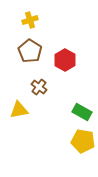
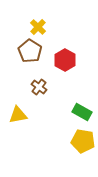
yellow cross: moved 8 px right, 7 px down; rotated 28 degrees counterclockwise
yellow triangle: moved 1 px left, 5 px down
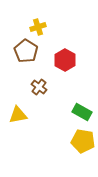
yellow cross: rotated 28 degrees clockwise
brown pentagon: moved 4 px left
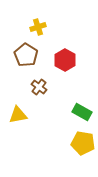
brown pentagon: moved 4 px down
yellow pentagon: moved 2 px down
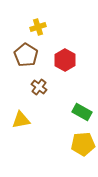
yellow triangle: moved 3 px right, 5 px down
yellow pentagon: moved 1 px down; rotated 15 degrees counterclockwise
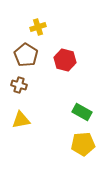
red hexagon: rotated 15 degrees counterclockwise
brown cross: moved 20 px left, 2 px up; rotated 21 degrees counterclockwise
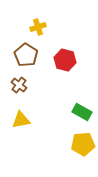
brown cross: rotated 21 degrees clockwise
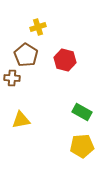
brown cross: moved 7 px left, 7 px up; rotated 35 degrees counterclockwise
yellow pentagon: moved 1 px left, 2 px down
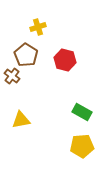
brown cross: moved 2 px up; rotated 35 degrees clockwise
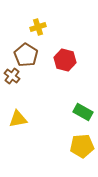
green rectangle: moved 1 px right
yellow triangle: moved 3 px left, 1 px up
